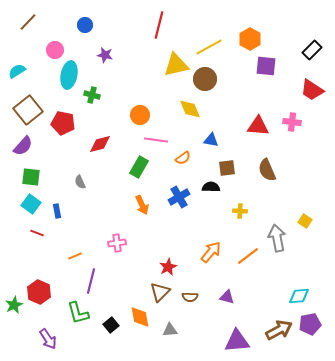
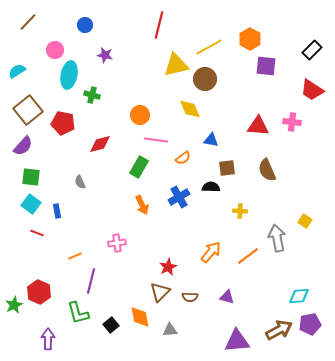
purple arrow at (48, 339): rotated 145 degrees counterclockwise
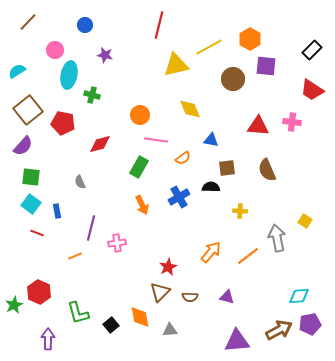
brown circle at (205, 79): moved 28 px right
purple line at (91, 281): moved 53 px up
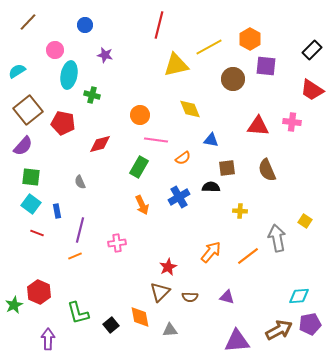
purple line at (91, 228): moved 11 px left, 2 px down
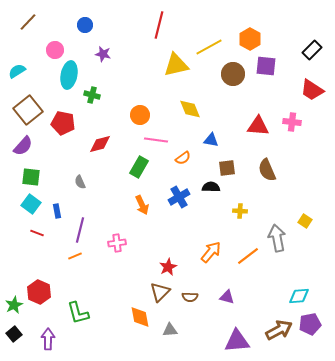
purple star at (105, 55): moved 2 px left, 1 px up
brown circle at (233, 79): moved 5 px up
black square at (111, 325): moved 97 px left, 9 px down
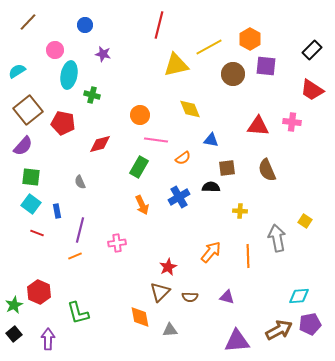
orange line at (248, 256): rotated 55 degrees counterclockwise
